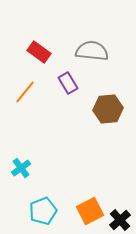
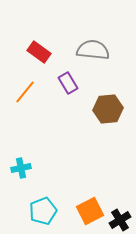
gray semicircle: moved 1 px right, 1 px up
cyan cross: rotated 24 degrees clockwise
black cross: rotated 10 degrees clockwise
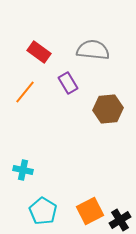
cyan cross: moved 2 px right, 2 px down; rotated 24 degrees clockwise
cyan pentagon: rotated 20 degrees counterclockwise
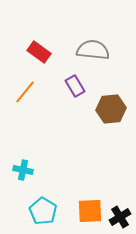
purple rectangle: moved 7 px right, 3 px down
brown hexagon: moved 3 px right
orange square: rotated 24 degrees clockwise
black cross: moved 3 px up
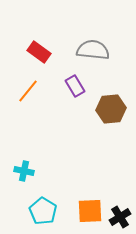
orange line: moved 3 px right, 1 px up
cyan cross: moved 1 px right, 1 px down
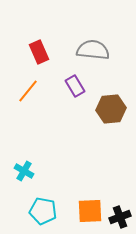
red rectangle: rotated 30 degrees clockwise
cyan cross: rotated 18 degrees clockwise
cyan pentagon: rotated 20 degrees counterclockwise
black cross: rotated 10 degrees clockwise
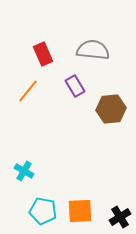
red rectangle: moved 4 px right, 2 px down
orange square: moved 10 px left
black cross: rotated 10 degrees counterclockwise
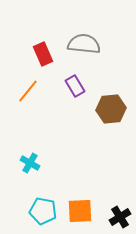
gray semicircle: moved 9 px left, 6 px up
cyan cross: moved 6 px right, 8 px up
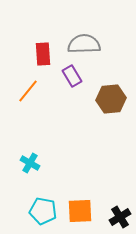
gray semicircle: rotated 8 degrees counterclockwise
red rectangle: rotated 20 degrees clockwise
purple rectangle: moved 3 px left, 10 px up
brown hexagon: moved 10 px up
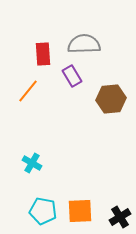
cyan cross: moved 2 px right
